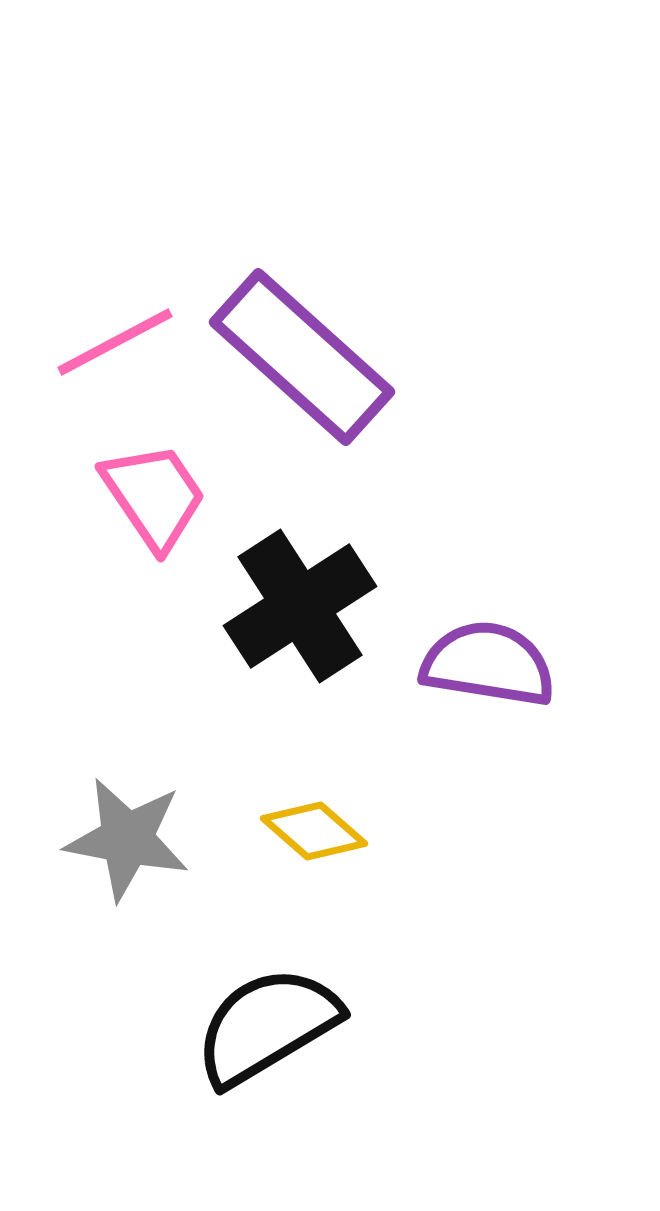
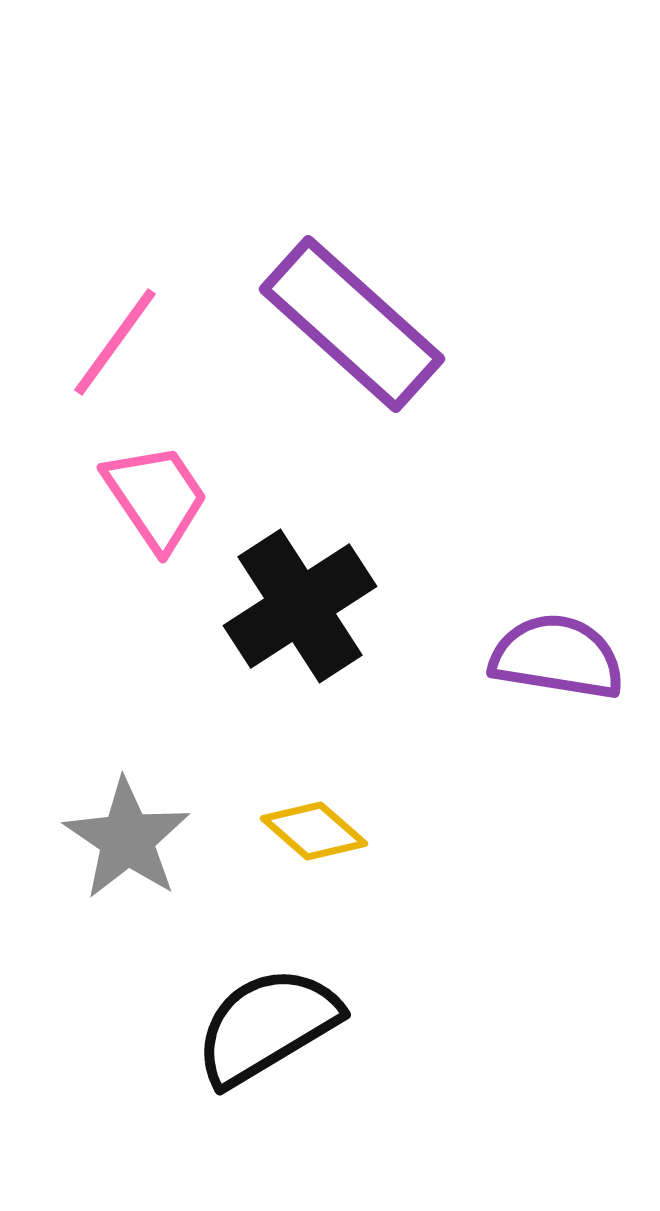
pink line: rotated 26 degrees counterclockwise
purple rectangle: moved 50 px right, 33 px up
pink trapezoid: moved 2 px right, 1 px down
purple semicircle: moved 69 px right, 7 px up
gray star: rotated 23 degrees clockwise
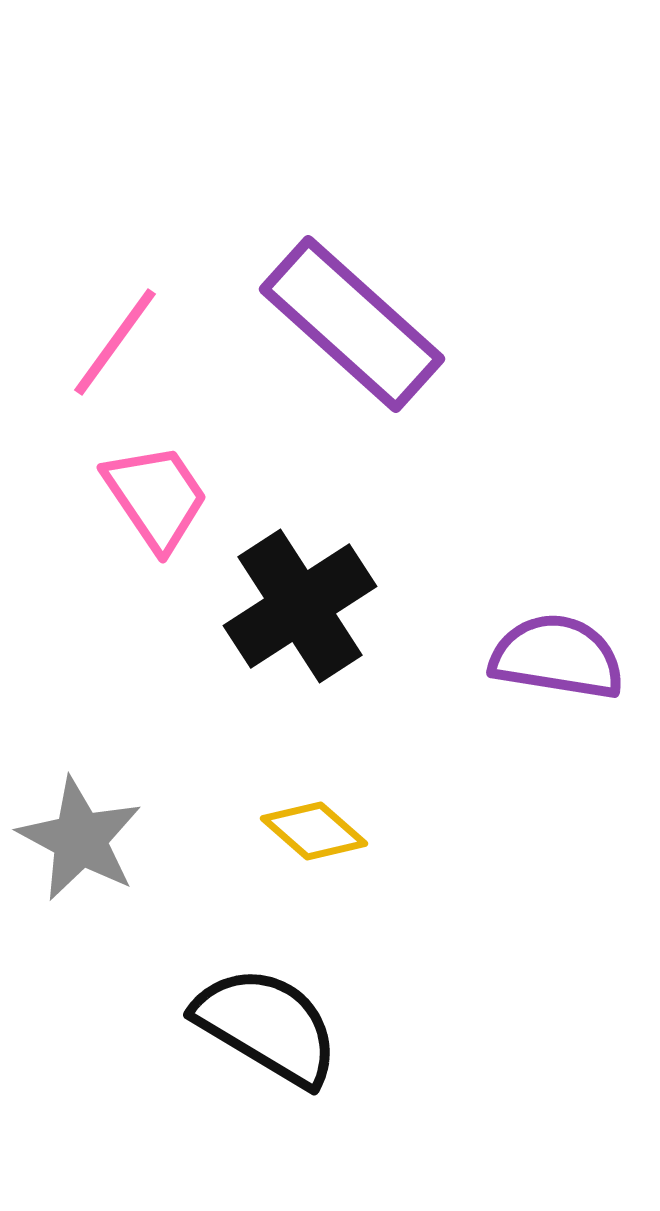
gray star: moved 47 px left; rotated 6 degrees counterclockwise
black semicircle: rotated 62 degrees clockwise
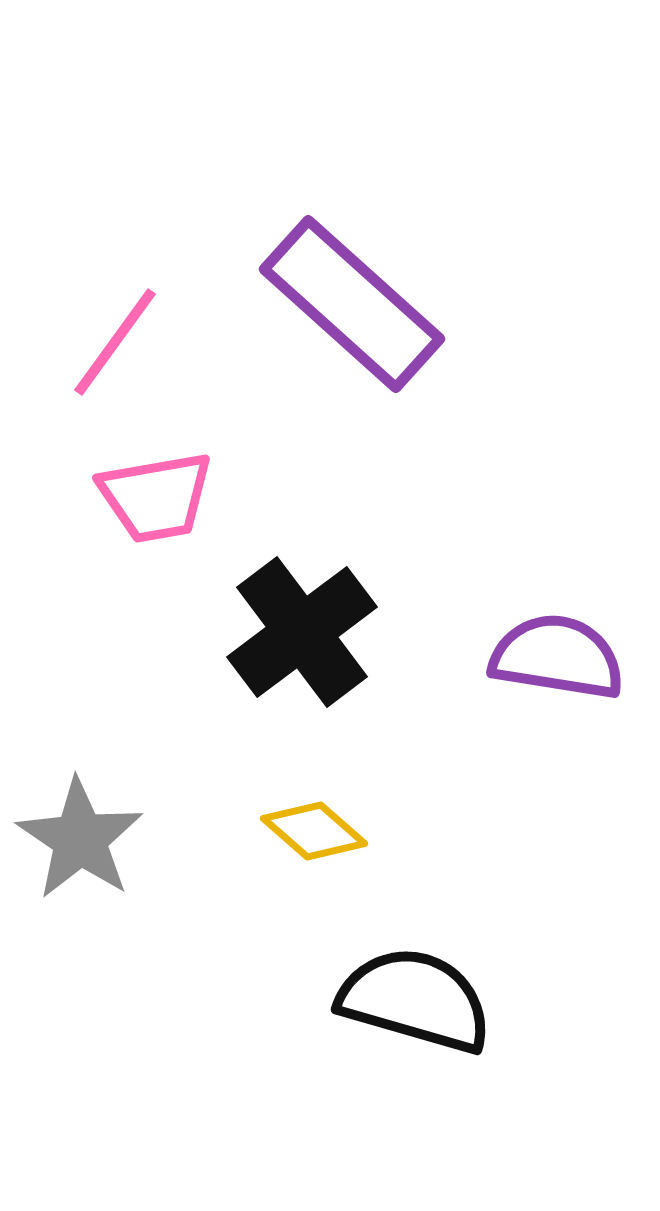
purple rectangle: moved 20 px up
pink trapezoid: rotated 114 degrees clockwise
black cross: moved 2 px right, 26 px down; rotated 4 degrees counterclockwise
gray star: rotated 6 degrees clockwise
black semicircle: moved 148 px right, 26 px up; rotated 15 degrees counterclockwise
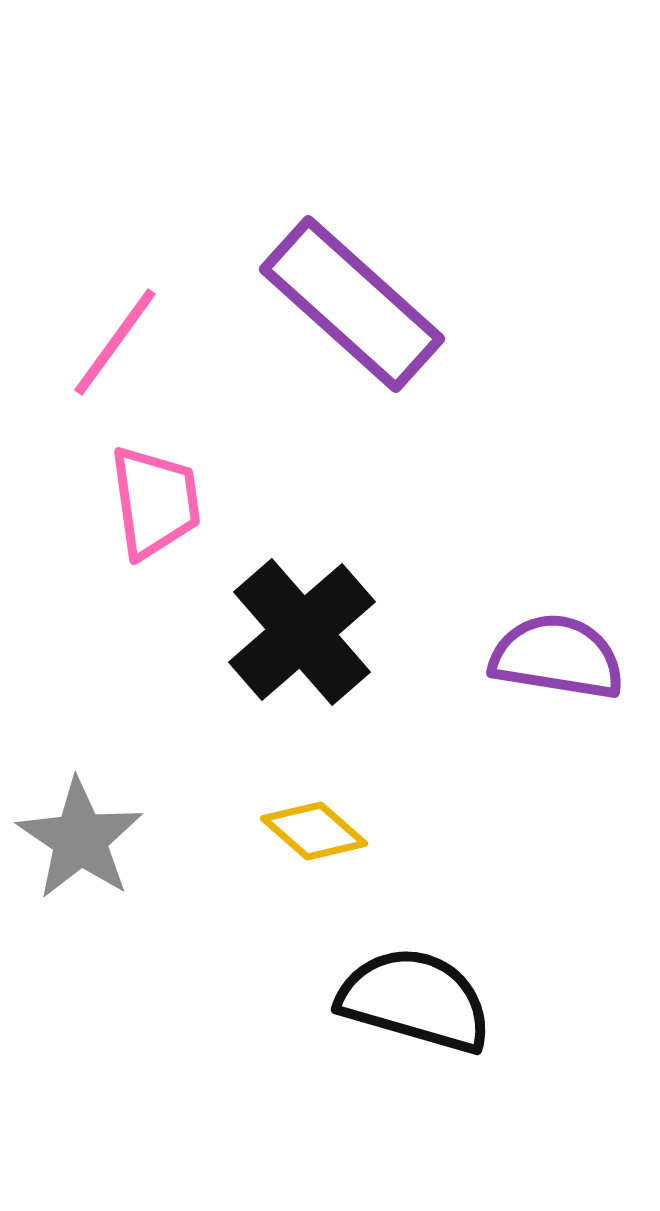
pink trapezoid: moved 1 px left, 5 px down; rotated 88 degrees counterclockwise
black cross: rotated 4 degrees counterclockwise
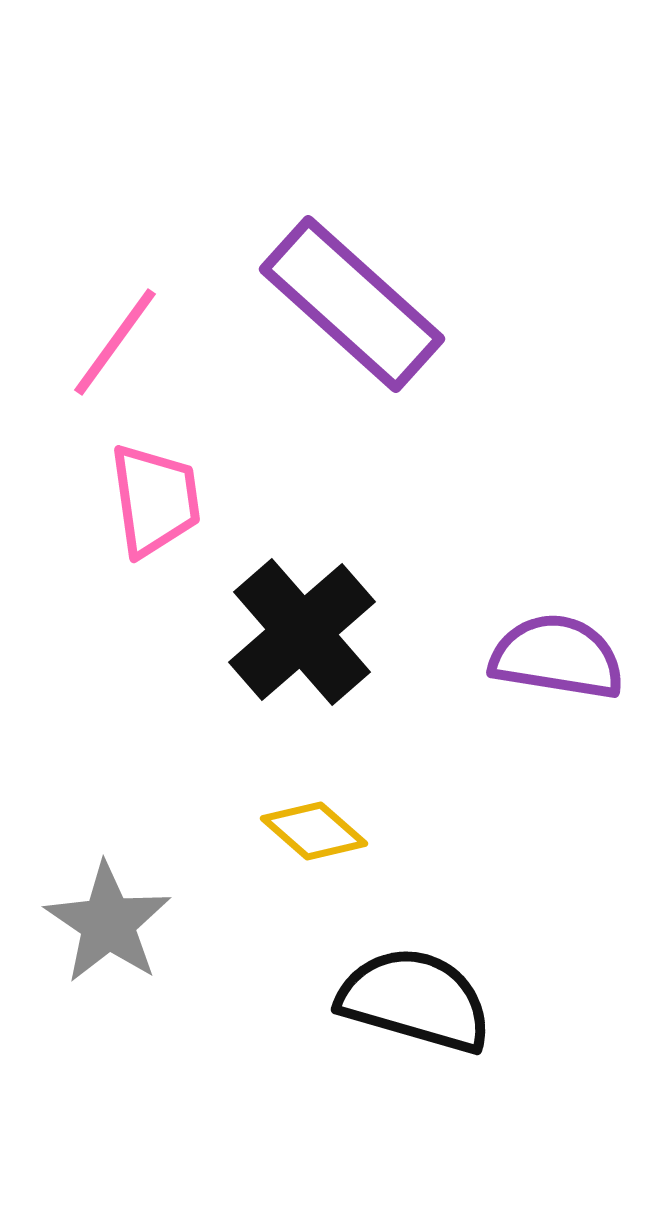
pink trapezoid: moved 2 px up
gray star: moved 28 px right, 84 px down
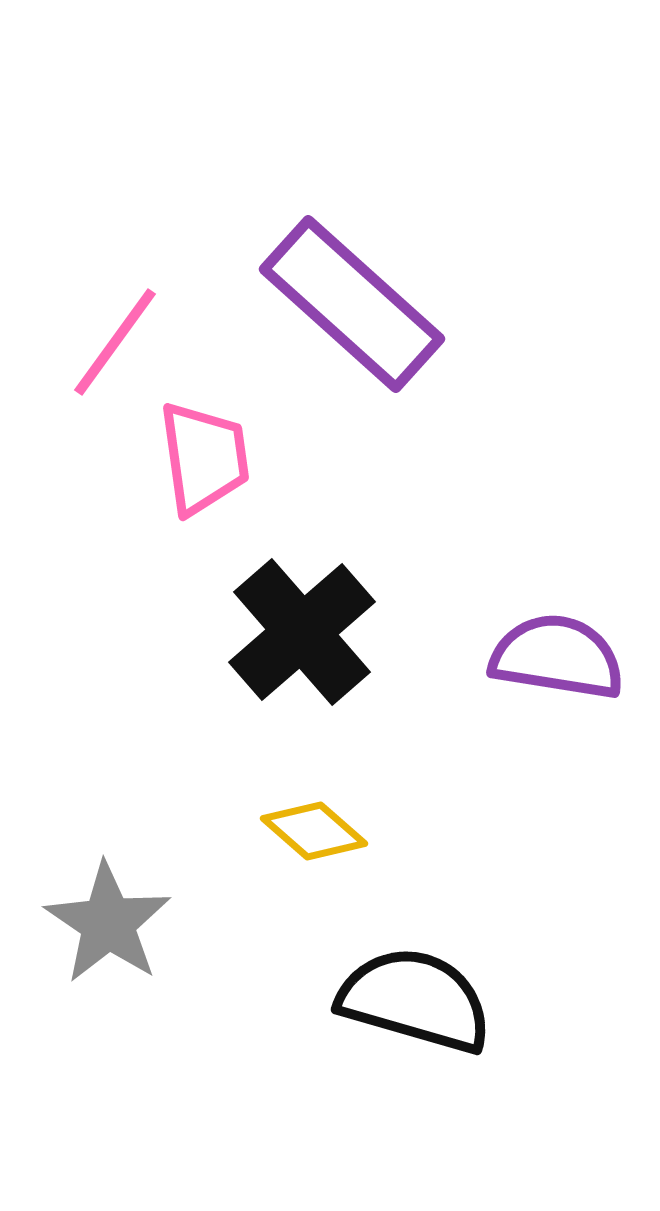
pink trapezoid: moved 49 px right, 42 px up
